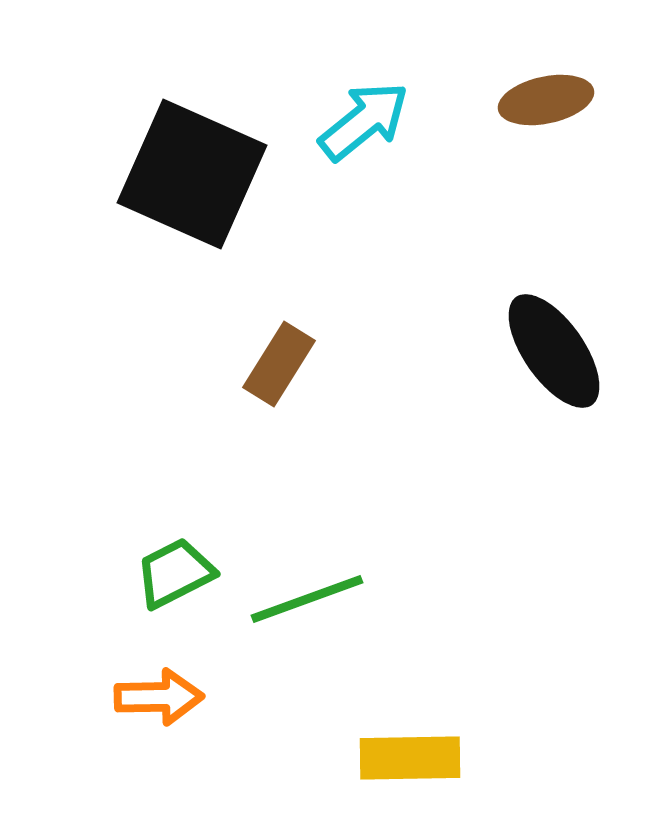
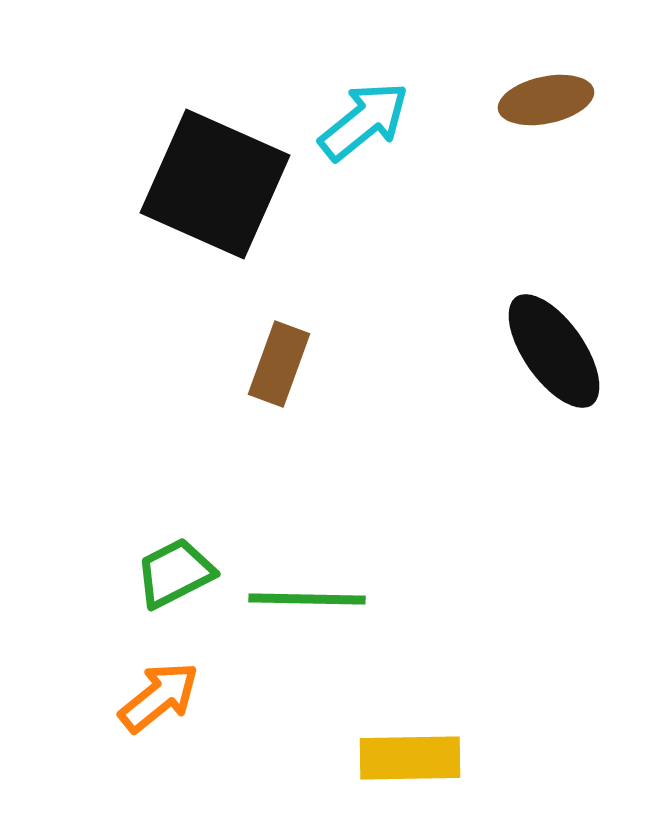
black square: moved 23 px right, 10 px down
brown rectangle: rotated 12 degrees counterclockwise
green line: rotated 21 degrees clockwise
orange arrow: rotated 38 degrees counterclockwise
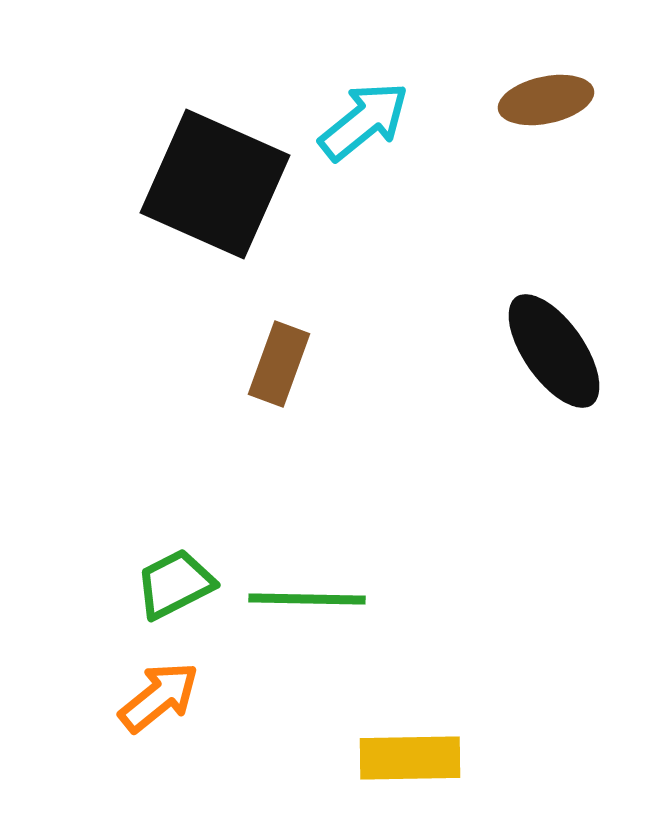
green trapezoid: moved 11 px down
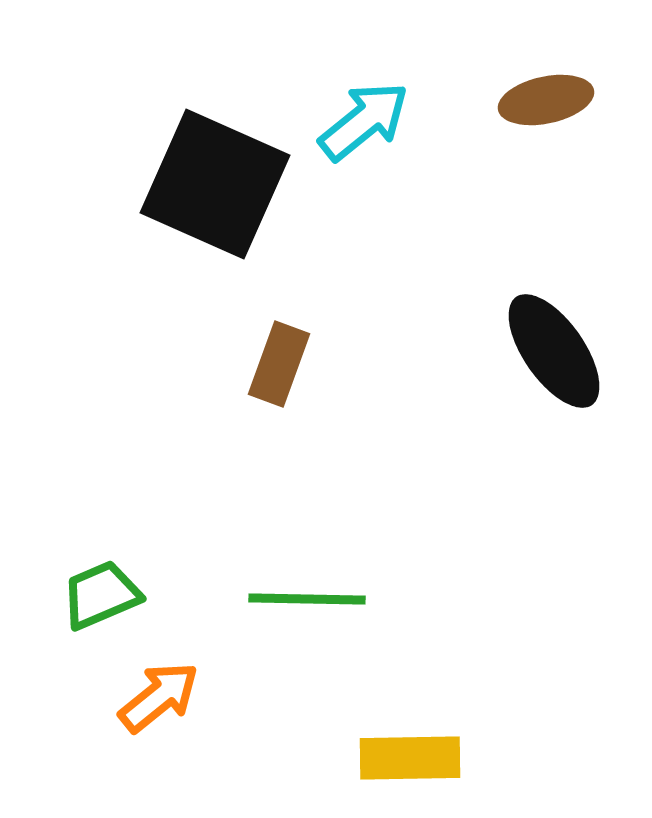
green trapezoid: moved 74 px left, 11 px down; rotated 4 degrees clockwise
